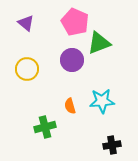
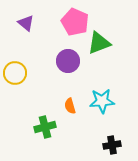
purple circle: moved 4 px left, 1 px down
yellow circle: moved 12 px left, 4 px down
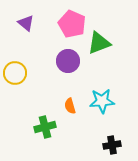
pink pentagon: moved 3 px left, 2 px down
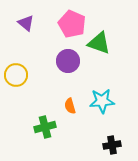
green triangle: rotated 40 degrees clockwise
yellow circle: moved 1 px right, 2 px down
